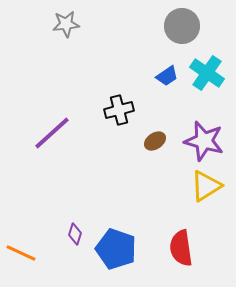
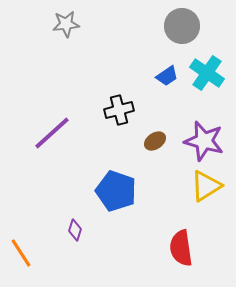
purple diamond: moved 4 px up
blue pentagon: moved 58 px up
orange line: rotated 32 degrees clockwise
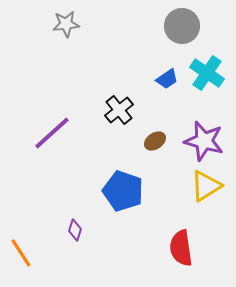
blue trapezoid: moved 3 px down
black cross: rotated 24 degrees counterclockwise
blue pentagon: moved 7 px right
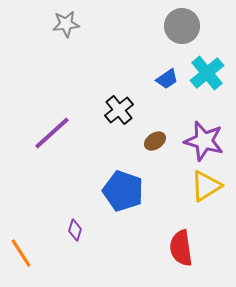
cyan cross: rotated 16 degrees clockwise
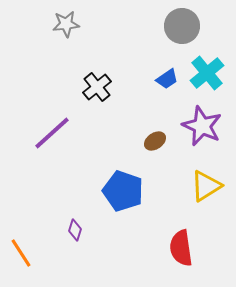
black cross: moved 22 px left, 23 px up
purple star: moved 2 px left, 15 px up; rotated 9 degrees clockwise
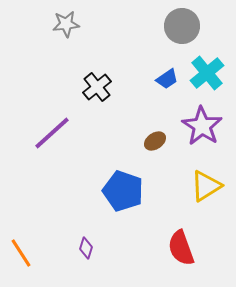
purple star: rotated 9 degrees clockwise
purple diamond: moved 11 px right, 18 px down
red semicircle: rotated 12 degrees counterclockwise
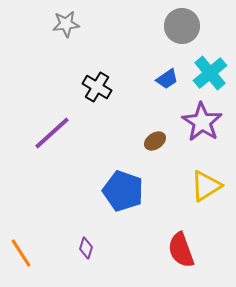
cyan cross: moved 3 px right
black cross: rotated 20 degrees counterclockwise
purple star: moved 4 px up
red semicircle: moved 2 px down
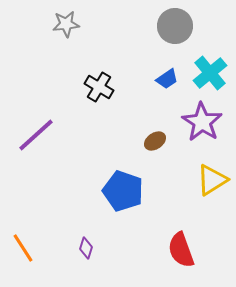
gray circle: moved 7 px left
black cross: moved 2 px right
purple line: moved 16 px left, 2 px down
yellow triangle: moved 6 px right, 6 px up
orange line: moved 2 px right, 5 px up
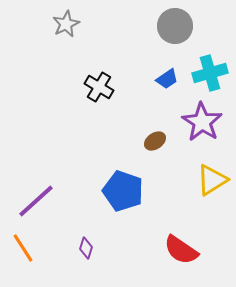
gray star: rotated 20 degrees counterclockwise
cyan cross: rotated 24 degrees clockwise
purple line: moved 66 px down
red semicircle: rotated 36 degrees counterclockwise
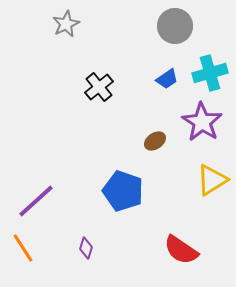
black cross: rotated 20 degrees clockwise
